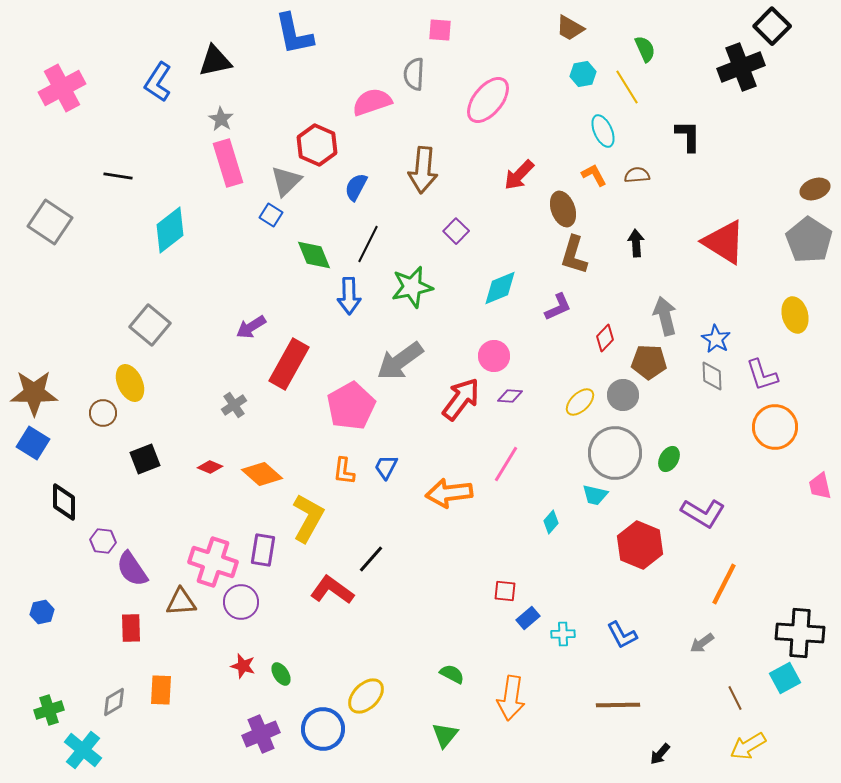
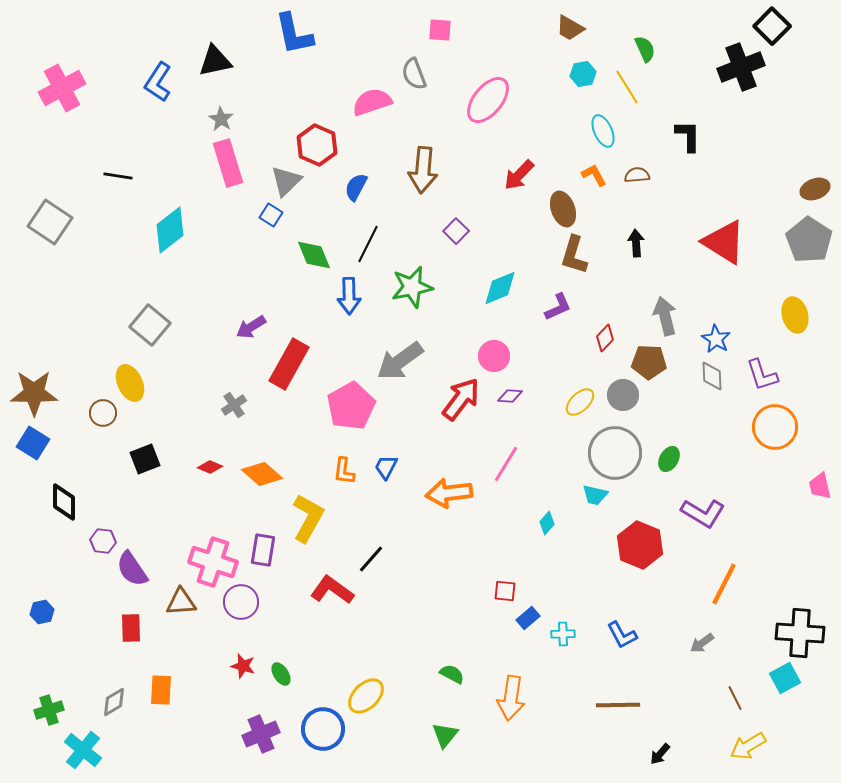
gray semicircle at (414, 74): rotated 24 degrees counterclockwise
cyan diamond at (551, 522): moved 4 px left, 1 px down
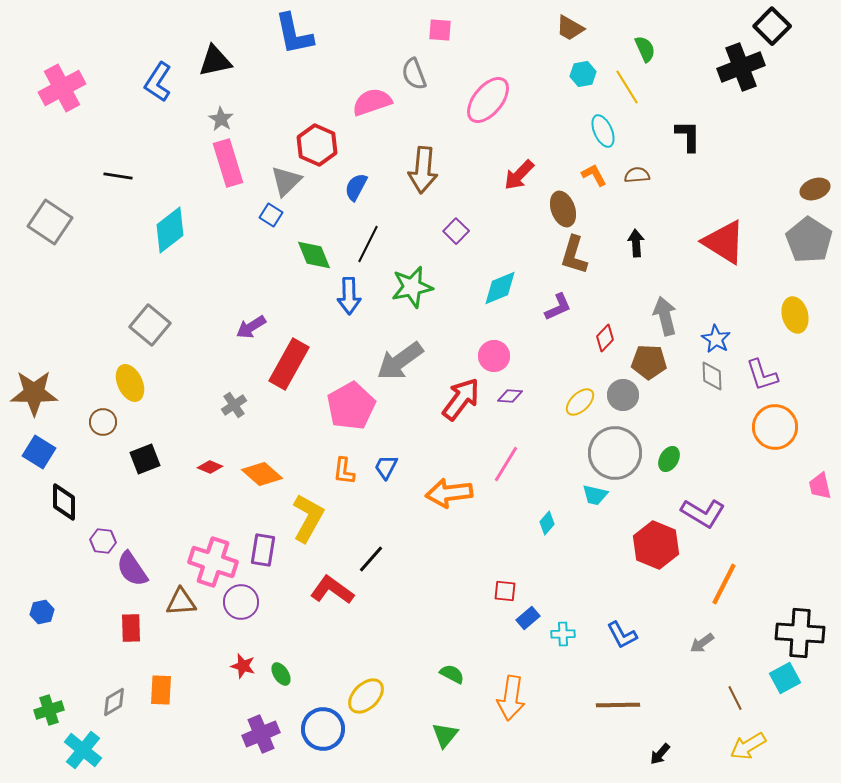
brown circle at (103, 413): moved 9 px down
blue square at (33, 443): moved 6 px right, 9 px down
red hexagon at (640, 545): moved 16 px right
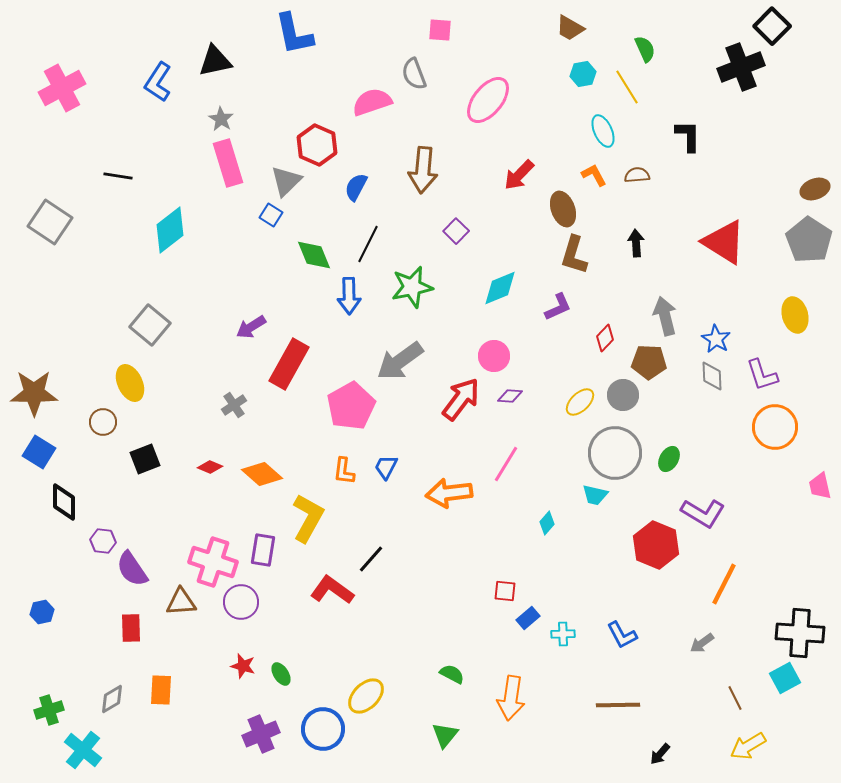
gray diamond at (114, 702): moved 2 px left, 3 px up
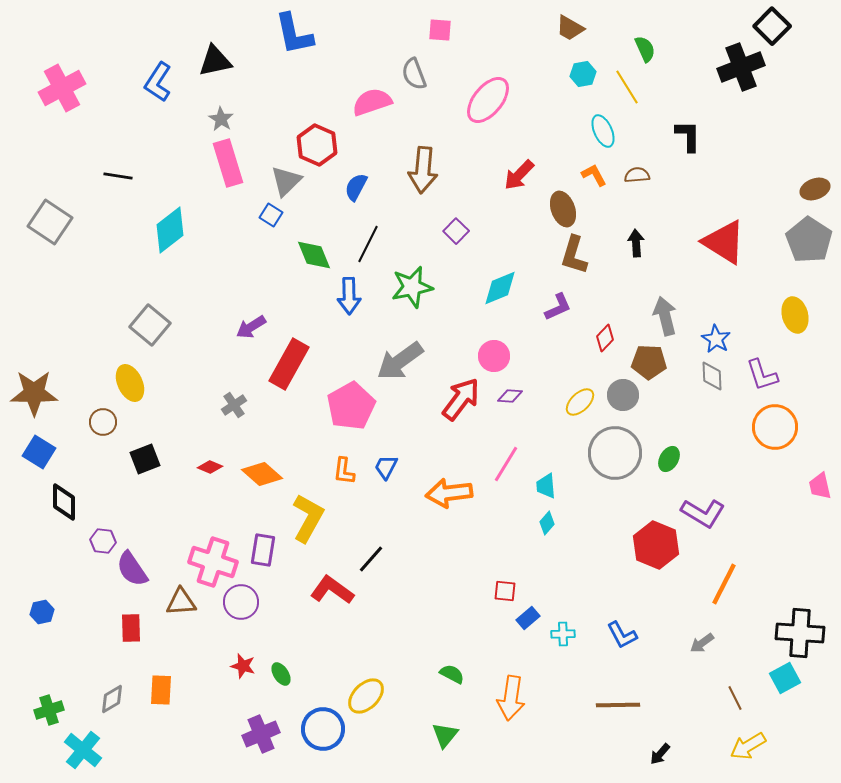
cyan trapezoid at (595, 495): moved 49 px left, 9 px up; rotated 72 degrees clockwise
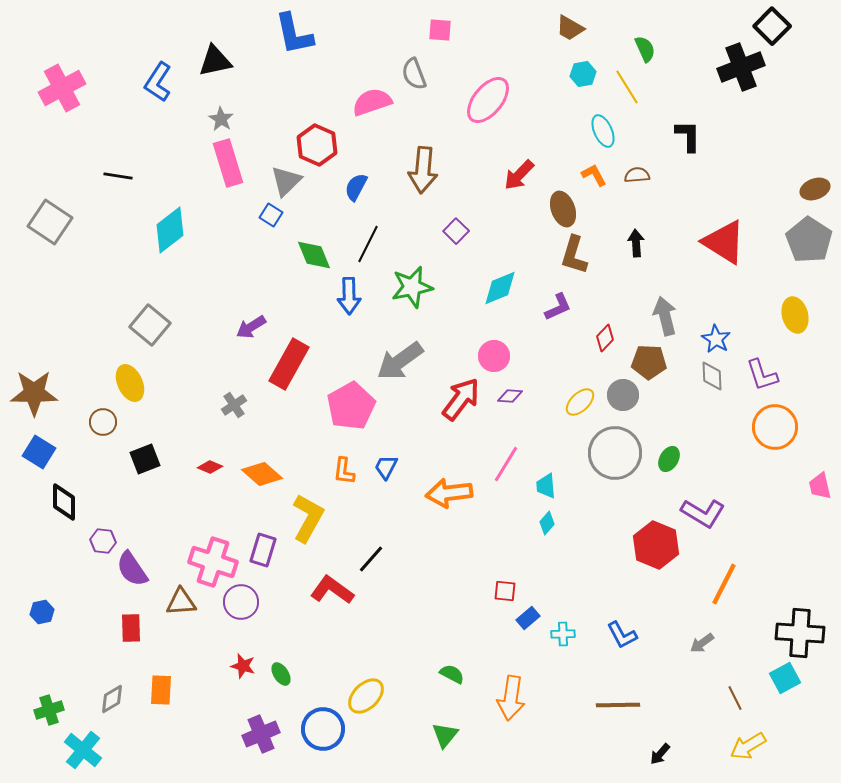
purple rectangle at (263, 550): rotated 8 degrees clockwise
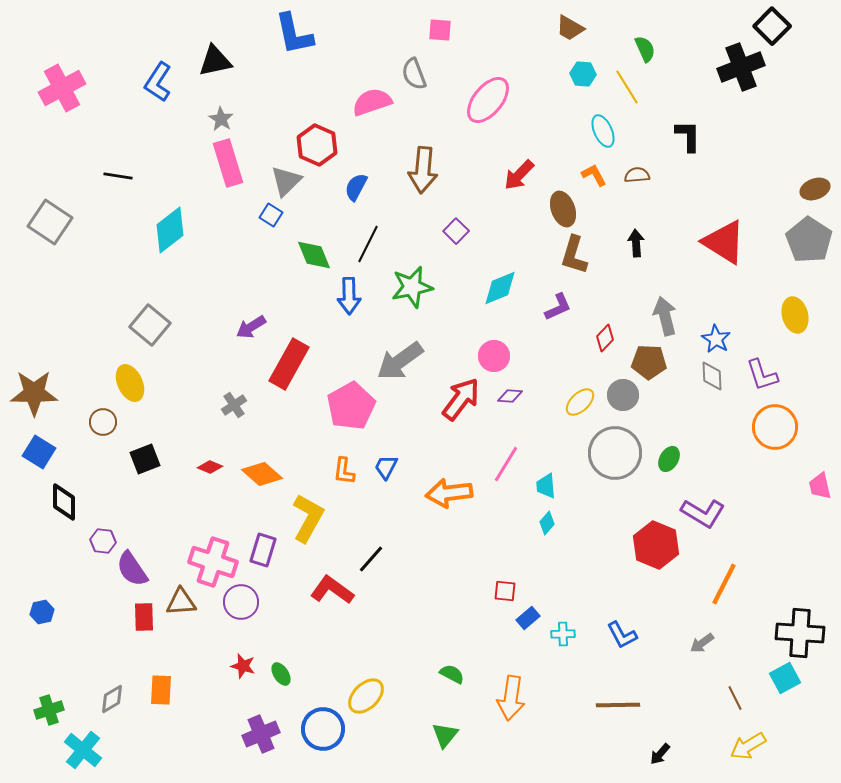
cyan hexagon at (583, 74): rotated 15 degrees clockwise
red rectangle at (131, 628): moved 13 px right, 11 px up
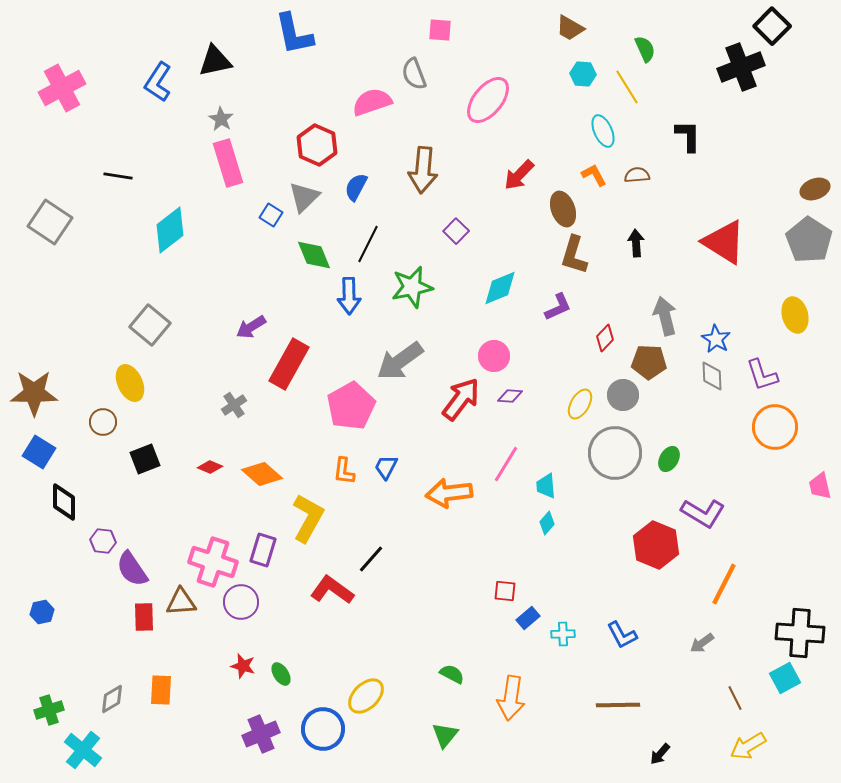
gray triangle at (286, 181): moved 18 px right, 16 px down
yellow ellipse at (580, 402): moved 2 px down; rotated 16 degrees counterclockwise
